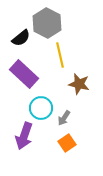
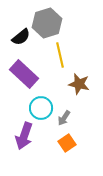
gray hexagon: rotated 16 degrees clockwise
black semicircle: moved 1 px up
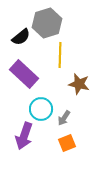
yellow line: rotated 15 degrees clockwise
cyan circle: moved 1 px down
orange square: rotated 12 degrees clockwise
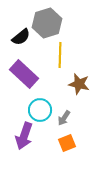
cyan circle: moved 1 px left, 1 px down
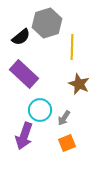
yellow line: moved 12 px right, 8 px up
brown star: rotated 10 degrees clockwise
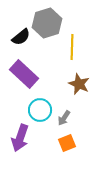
purple arrow: moved 4 px left, 2 px down
